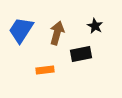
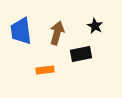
blue trapezoid: moved 1 px down; rotated 40 degrees counterclockwise
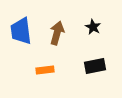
black star: moved 2 px left, 1 px down
black rectangle: moved 14 px right, 12 px down
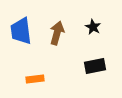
orange rectangle: moved 10 px left, 9 px down
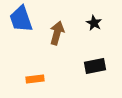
black star: moved 1 px right, 4 px up
blue trapezoid: moved 12 px up; rotated 12 degrees counterclockwise
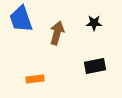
black star: rotated 28 degrees counterclockwise
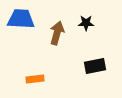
blue trapezoid: rotated 112 degrees clockwise
black star: moved 8 px left
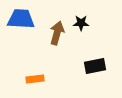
black star: moved 5 px left
